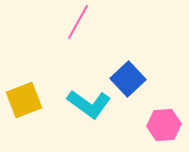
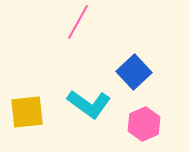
blue square: moved 6 px right, 7 px up
yellow square: moved 3 px right, 12 px down; rotated 15 degrees clockwise
pink hexagon: moved 20 px left, 1 px up; rotated 20 degrees counterclockwise
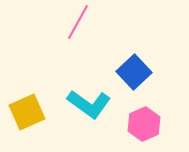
yellow square: rotated 18 degrees counterclockwise
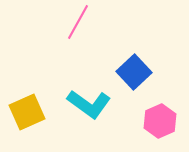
pink hexagon: moved 16 px right, 3 px up
